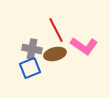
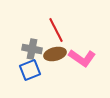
pink L-shape: moved 2 px left, 12 px down
blue square: moved 2 px down
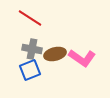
red line: moved 26 px left, 12 px up; rotated 30 degrees counterclockwise
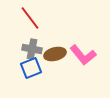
red line: rotated 20 degrees clockwise
pink L-shape: moved 1 px right, 3 px up; rotated 16 degrees clockwise
blue square: moved 1 px right, 2 px up
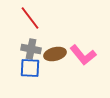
gray cross: moved 1 px left
blue square: moved 1 px left; rotated 25 degrees clockwise
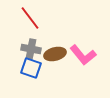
blue square: moved 1 px right; rotated 15 degrees clockwise
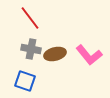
pink L-shape: moved 6 px right
blue square: moved 6 px left, 13 px down
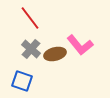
gray cross: rotated 30 degrees clockwise
pink L-shape: moved 9 px left, 10 px up
blue square: moved 3 px left
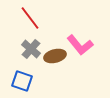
brown ellipse: moved 2 px down
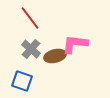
pink L-shape: moved 5 px left, 1 px up; rotated 136 degrees clockwise
